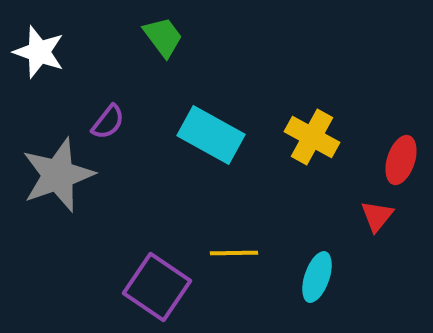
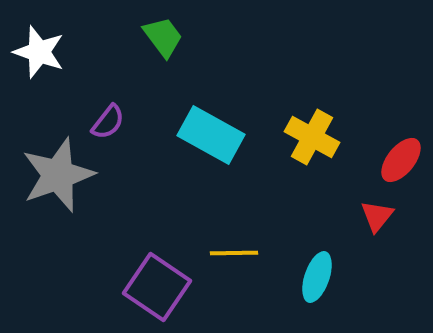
red ellipse: rotated 21 degrees clockwise
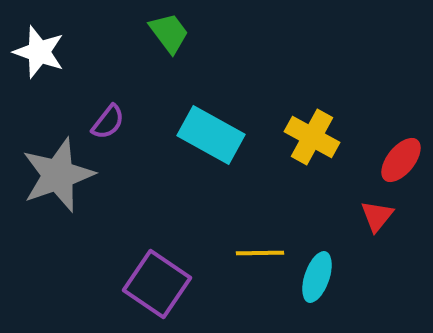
green trapezoid: moved 6 px right, 4 px up
yellow line: moved 26 px right
purple square: moved 3 px up
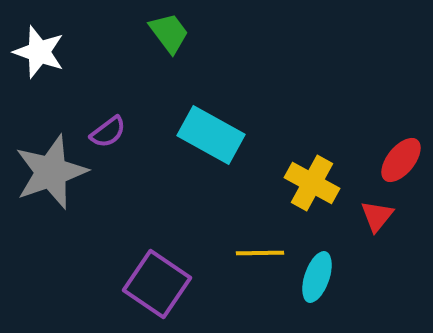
purple semicircle: moved 10 px down; rotated 15 degrees clockwise
yellow cross: moved 46 px down
gray star: moved 7 px left, 3 px up
